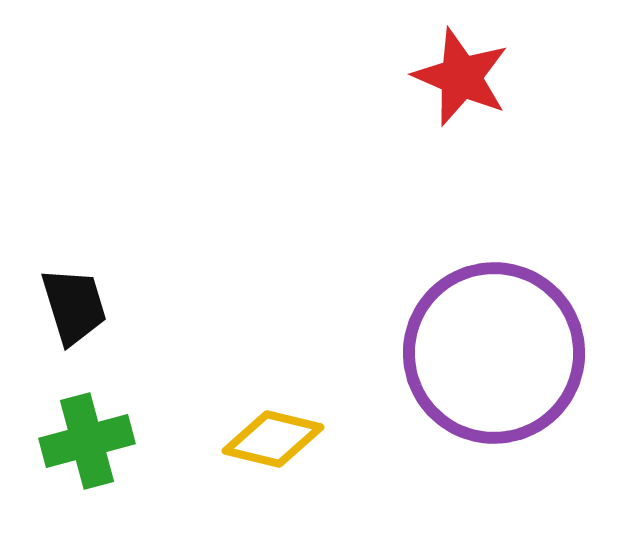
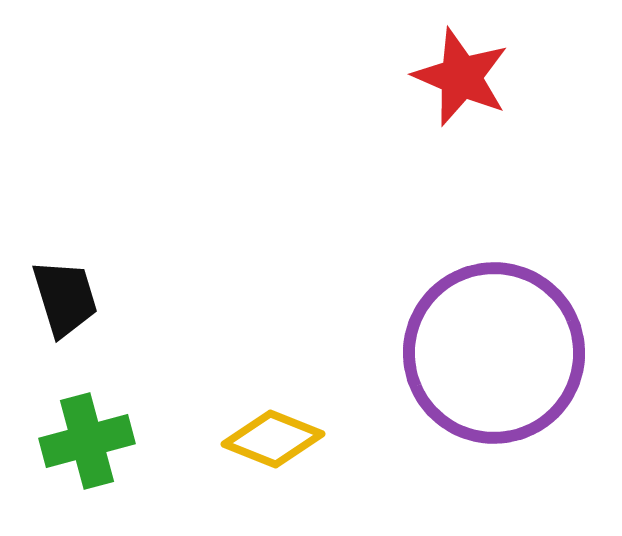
black trapezoid: moved 9 px left, 8 px up
yellow diamond: rotated 8 degrees clockwise
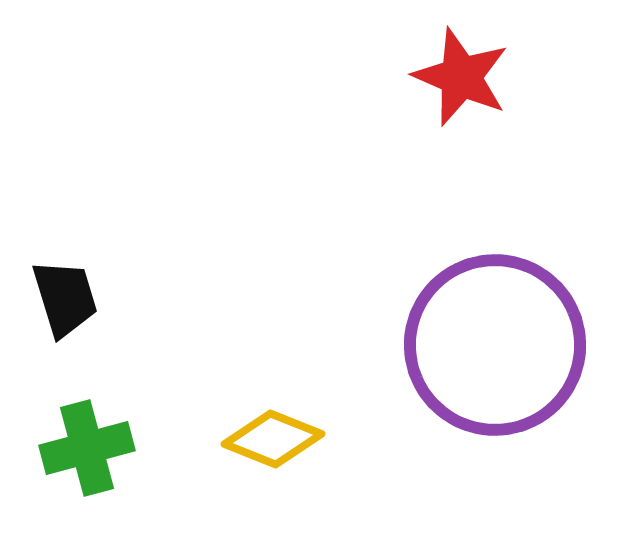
purple circle: moved 1 px right, 8 px up
green cross: moved 7 px down
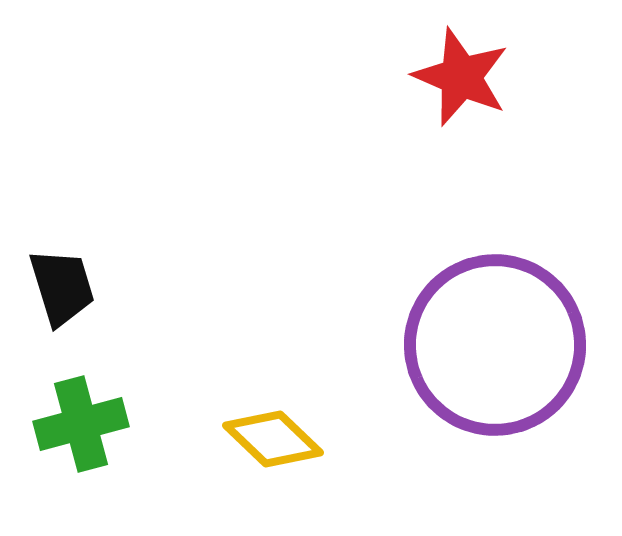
black trapezoid: moved 3 px left, 11 px up
yellow diamond: rotated 22 degrees clockwise
green cross: moved 6 px left, 24 px up
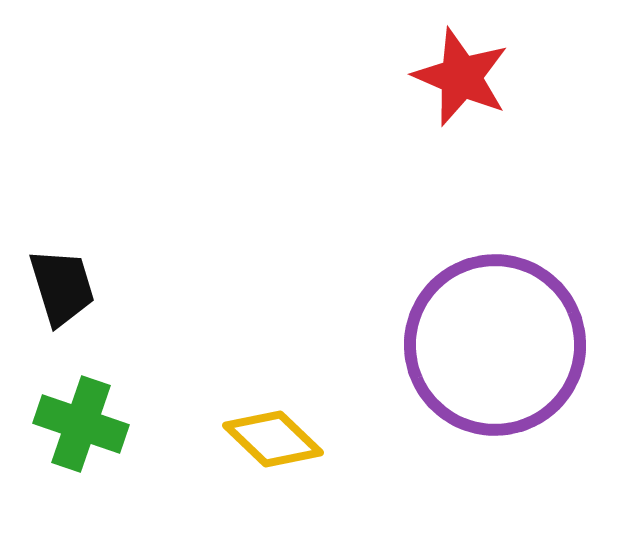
green cross: rotated 34 degrees clockwise
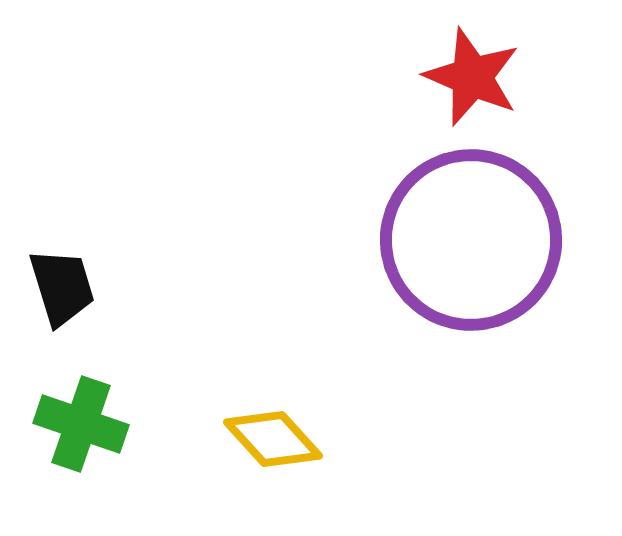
red star: moved 11 px right
purple circle: moved 24 px left, 105 px up
yellow diamond: rotated 4 degrees clockwise
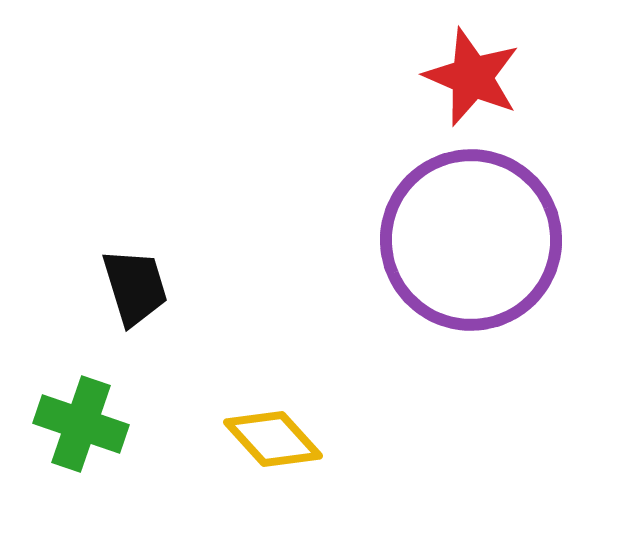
black trapezoid: moved 73 px right
